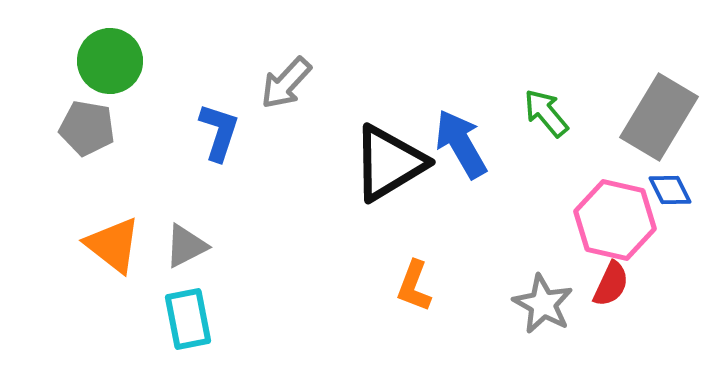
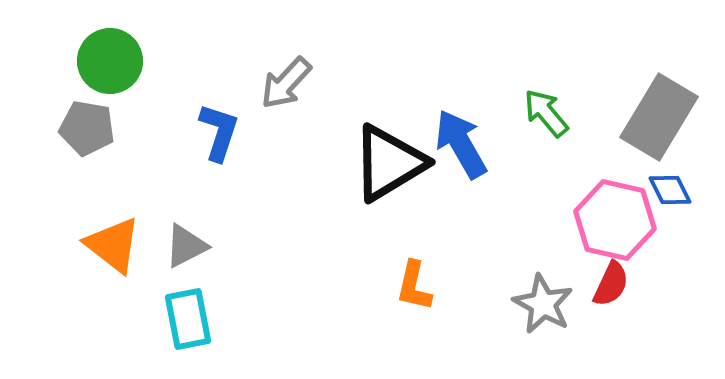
orange L-shape: rotated 8 degrees counterclockwise
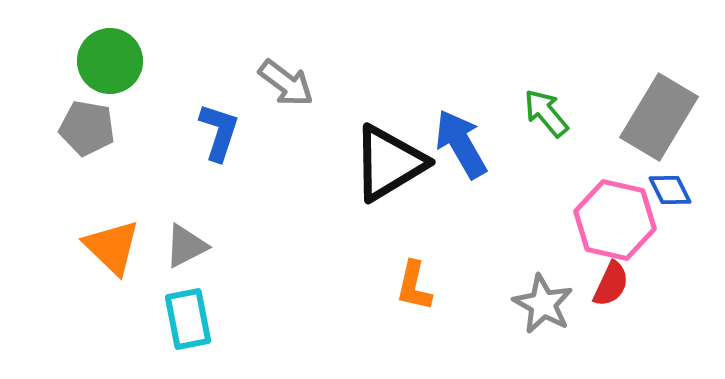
gray arrow: rotated 96 degrees counterclockwise
orange triangle: moved 1 px left, 2 px down; rotated 6 degrees clockwise
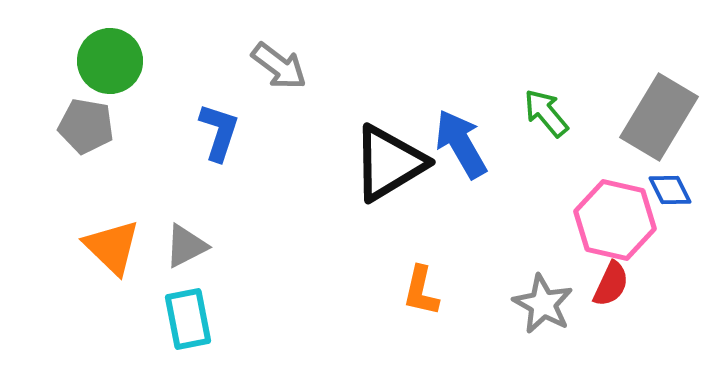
gray arrow: moved 7 px left, 17 px up
gray pentagon: moved 1 px left, 2 px up
orange L-shape: moved 7 px right, 5 px down
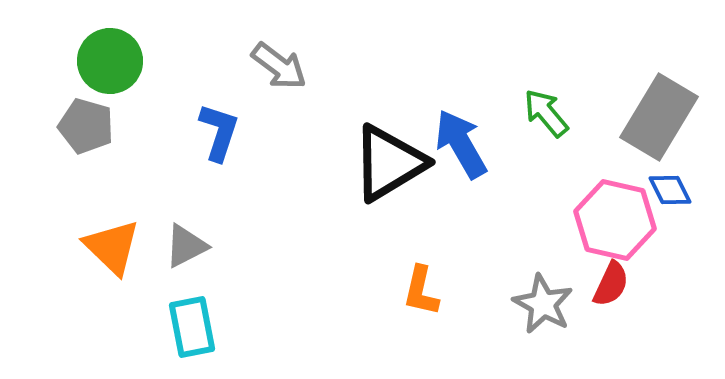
gray pentagon: rotated 6 degrees clockwise
cyan rectangle: moved 4 px right, 8 px down
